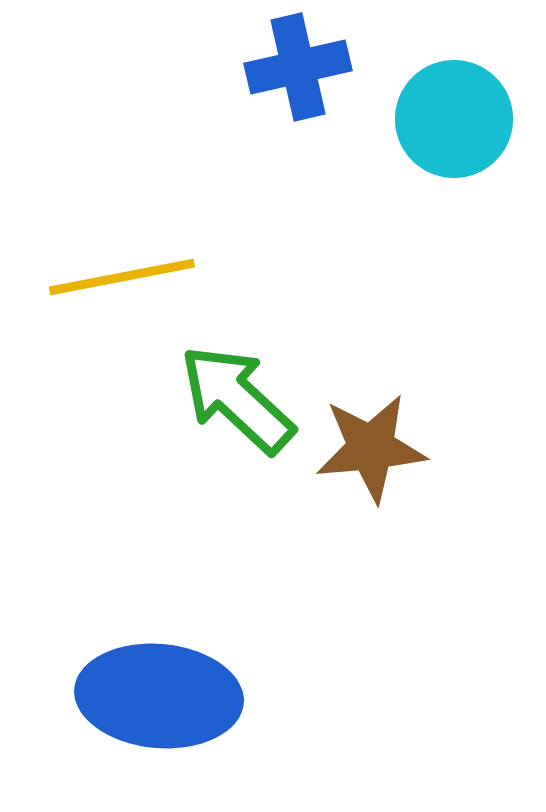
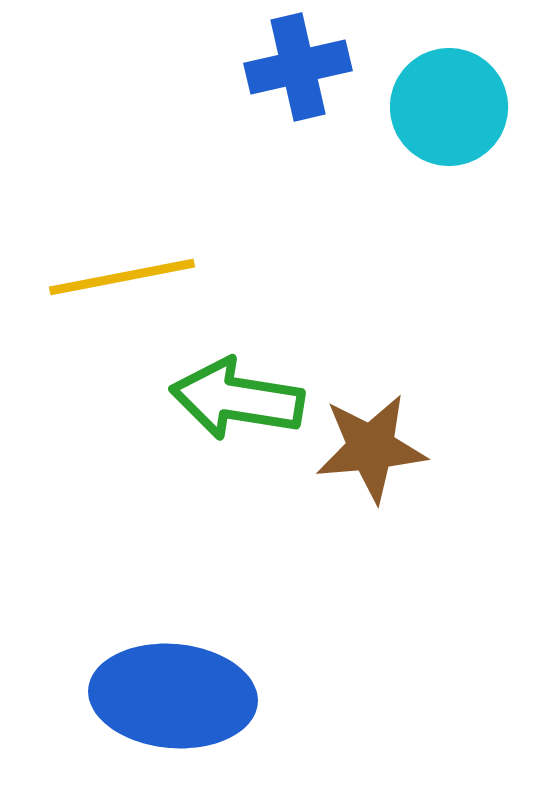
cyan circle: moved 5 px left, 12 px up
green arrow: rotated 34 degrees counterclockwise
blue ellipse: moved 14 px right
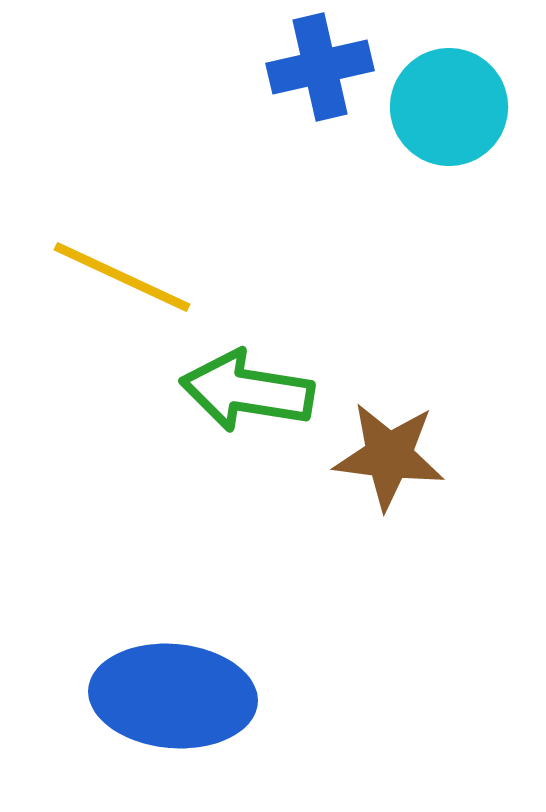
blue cross: moved 22 px right
yellow line: rotated 36 degrees clockwise
green arrow: moved 10 px right, 8 px up
brown star: moved 18 px right, 8 px down; rotated 12 degrees clockwise
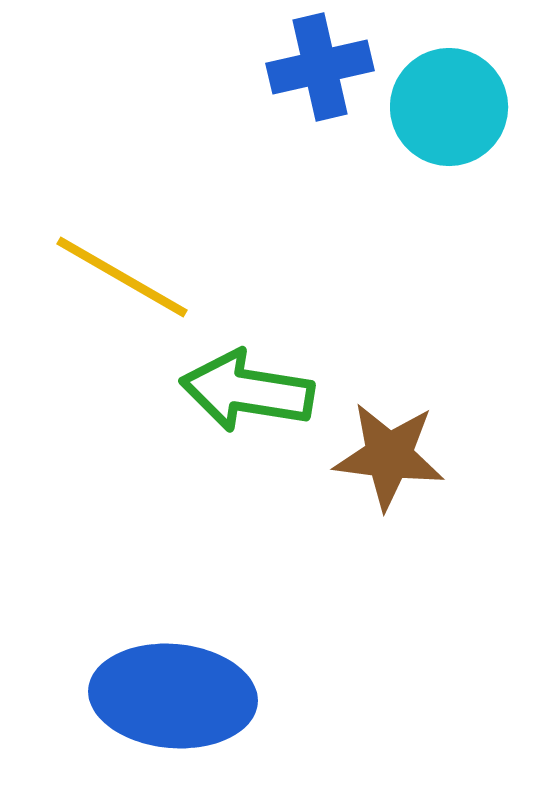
yellow line: rotated 5 degrees clockwise
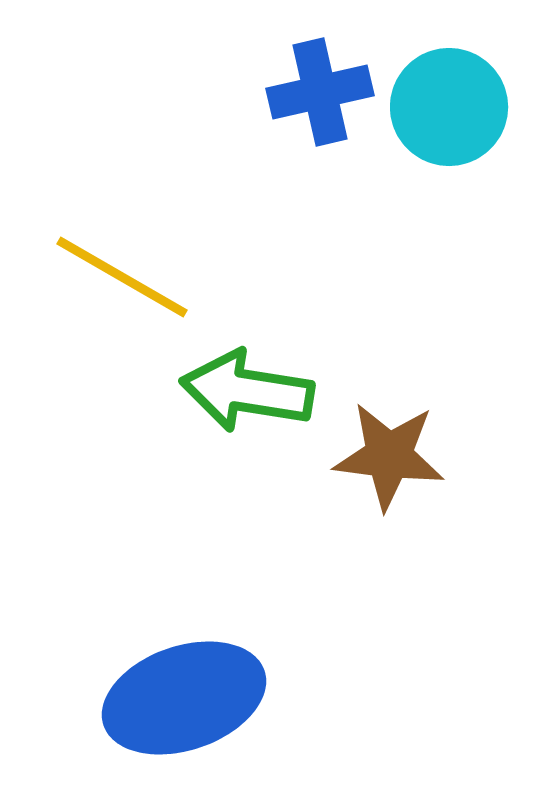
blue cross: moved 25 px down
blue ellipse: moved 11 px right, 2 px down; rotated 24 degrees counterclockwise
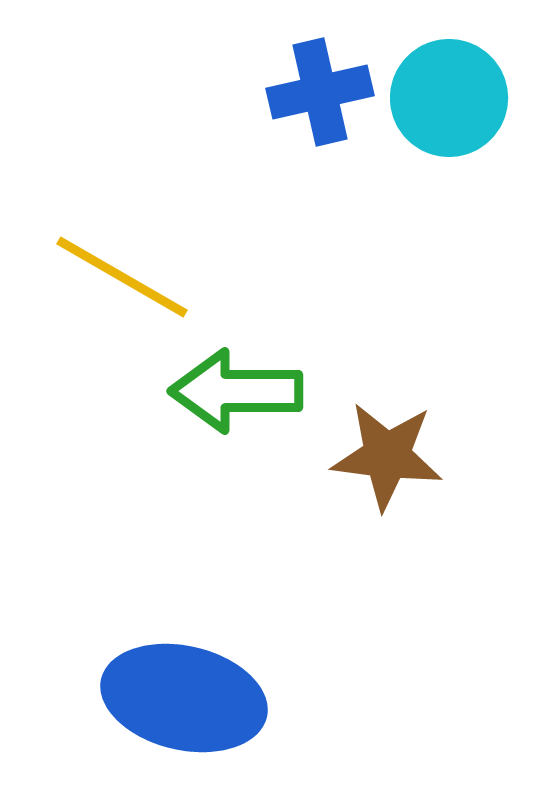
cyan circle: moved 9 px up
green arrow: moved 11 px left; rotated 9 degrees counterclockwise
brown star: moved 2 px left
blue ellipse: rotated 32 degrees clockwise
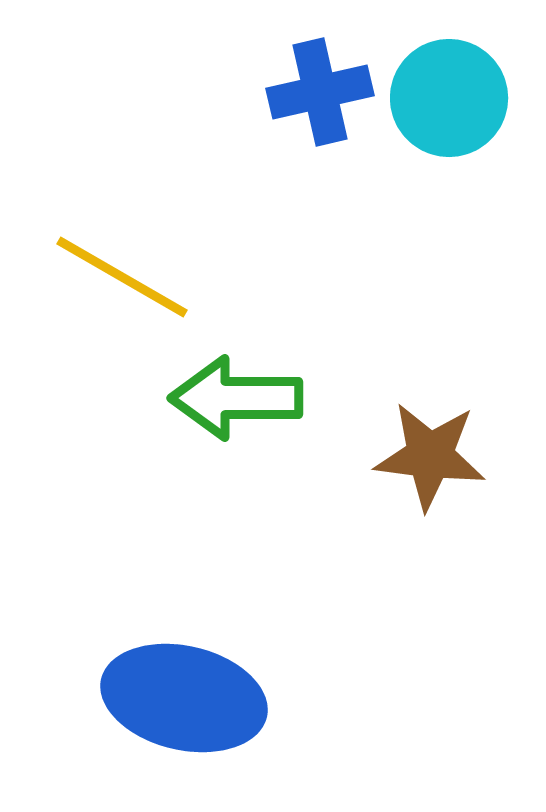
green arrow: moved 7 px down
brown star: moved 43 px right
